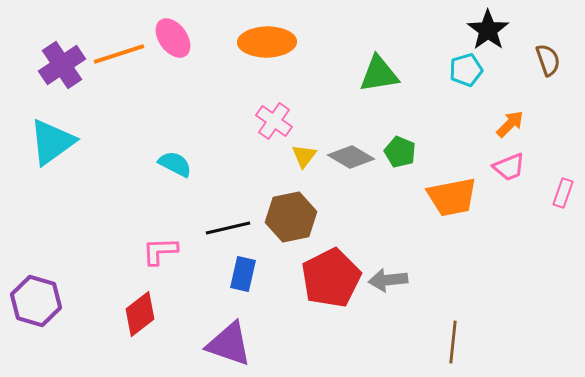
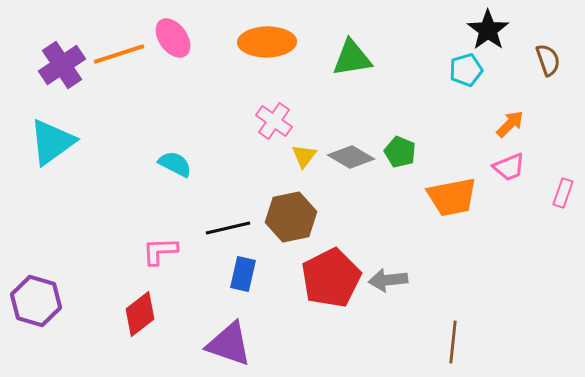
green triangle: moved 27 px left, 16 px up
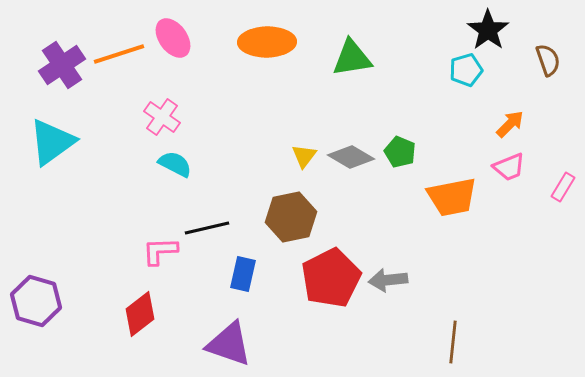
pink cross: moved 112 px left, 4 px up
pink rectangle: moved 6 px up; rotated 12 degrees clockwise
black line: moved 21 px left
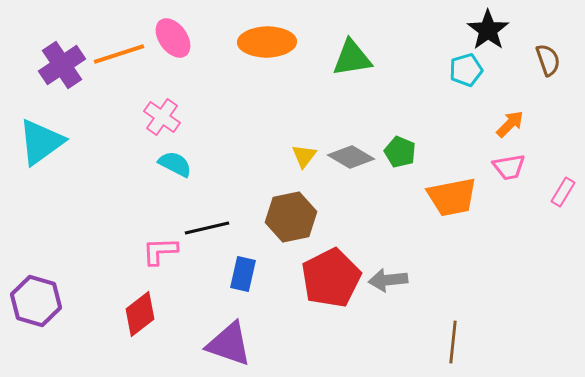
cyan triangle: moved 11 px left
pink trapezoid: rotated 12 degrees clockwise
pink rectangle: moved 5 px down
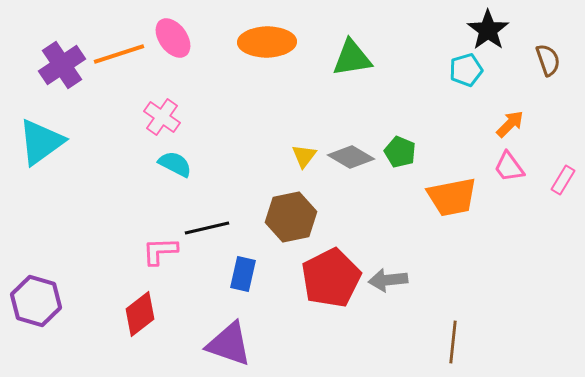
pink trapezoid: rotated 64 degrees clockwise
pink rectangle: moved 12 px up
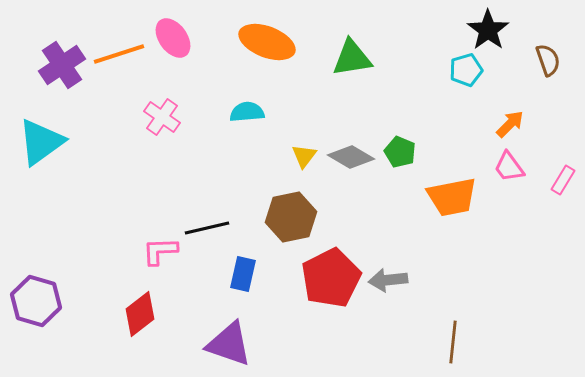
orange ellipse: rotated 22 degrees clockwise
cyan semicircle: moved 72 px right, 52 px up; rotated 32 degrees counterclockwise
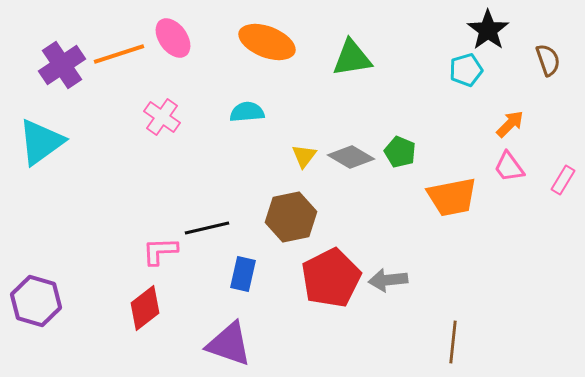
red diamond: moved 5 px right, 6 px up
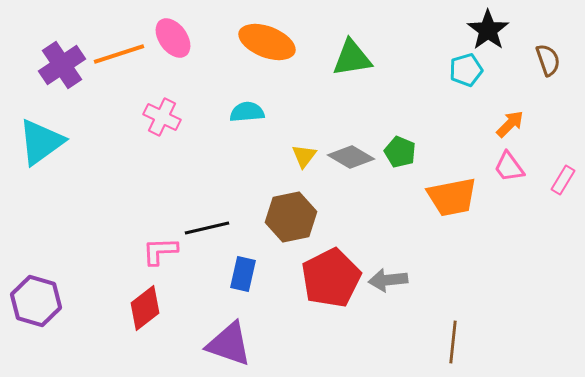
pink cross: rotated 9 degrees counterclockwise
